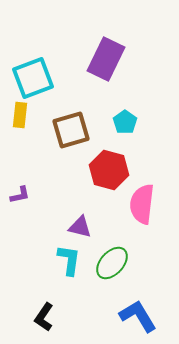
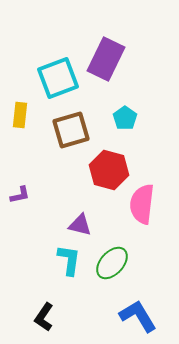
cyan square: moved 25 px right
cyan pentagon: moved 4 px up
purple triangle: moved 2 px up
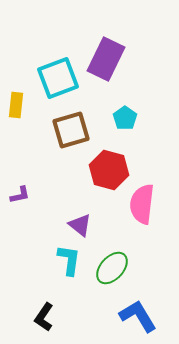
yellow rectangle: moved 4 px left, 10 px up
purple triangle: rotated 25 degrees clockwise
green ellipse: moved 5 px down
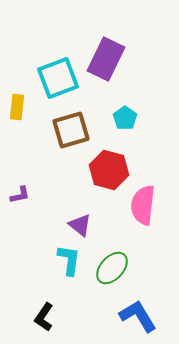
yellow rectangle: moved 1 px right, 2 px down
pink semicircle: moved 1 px right, 1 px down
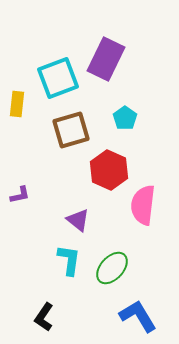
yellow rectangle: moved 3 px up
red hexagon: rotated 9 degrees clockwise
purple triangle: moved 2 px left, 5 px up
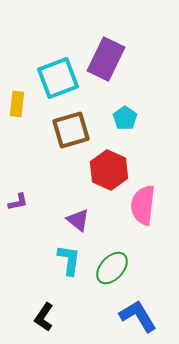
purple L-shape: moved 2 px left, 7 px down
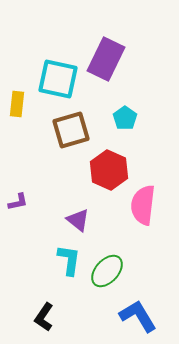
cyan square: moved 1 px down; rotated 33 degrees clockwise
green ellipse: moved 5 px left, 3 px down
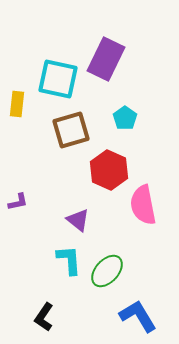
pink semicircle: rotated 18 degrees counterclockwise
cyan L-shape: rotated 12 degrees counterclockwise
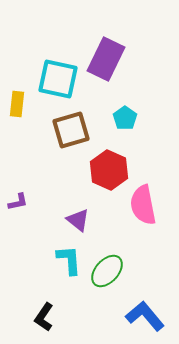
blue L-shape: moved 7 px right; rotated 9 degrees counterclockwise
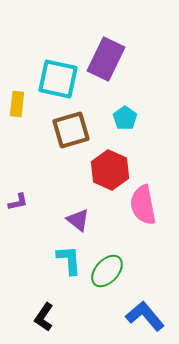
red hexagon: moved 1 px right
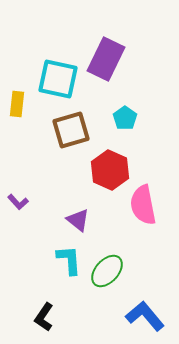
purple L-shape: rotated 60 degrees clockwise
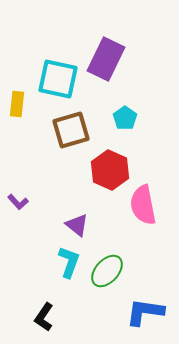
purple triangle: moved 1 px left, 5 px down
cyan L-shape: moved 2 px down; rotated 24 degrees clockwise
blue L-shape: moved 4 px up; rotated 42 degrees counterclockwise
